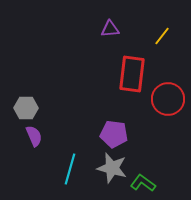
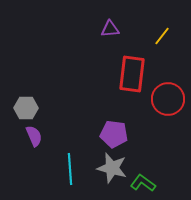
cyan line: rotated 20 degrees counterclockwise
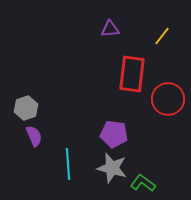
gray hexagon: rotated 20 degrees counterclockwise
cyan line: moved 2 px left, 5 px up
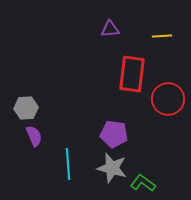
yellow line: rotated 48 degrees clockwise
gray hexagon: rotated 15 degrees clockwise
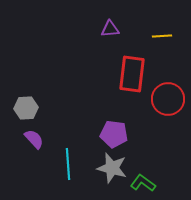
purple semicircle: moved 3 px down; rotated 20 degrees counterclockwise
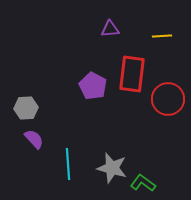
purple pentagon: moved 21 px left, 48 px up; rotated 20 degrees clockwise
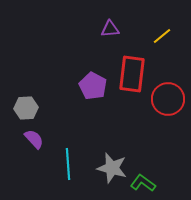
yellow line: rotated 36 degrees counterclockwise
